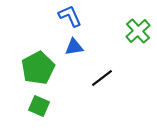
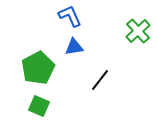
black line: moved 2 px left, 2 px down; rotated 15 degrees counterclockwise
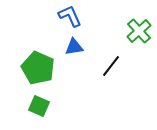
green cross: moved 1 px right
green pentagon: rotated 20 degrees counterclockwise
black line: moved 11 px right, 14 px up
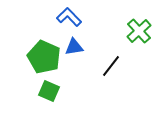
blue L-shape: moved 1 px left, 1 px down; rotated 20 degrees counterclockwise
green pentagon: moved 6 px right, 11 px up
green square: moved 10 px right, 15 px up
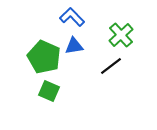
blue L-shape: moved 3 px right
green cross: moved 18 px left, 4 px down
blue triangle: moved 1 px up
black line: rotated 15 degrees clockwise
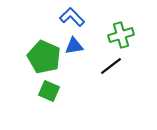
green cross: rotated 25 degrees clockwise
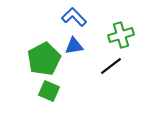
blue L-shape: moved 2 px right
green pentagon: moved 2 px down; rotated 20 degrees clockwise
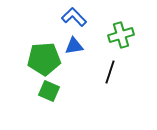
green pentagon: rotated 24 degrees clockwise
black line: moved 1 px left, 6 px down; rotated 35 degrees counterclockwise
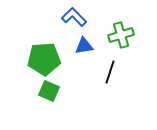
blue triangle: moved 10 px right
